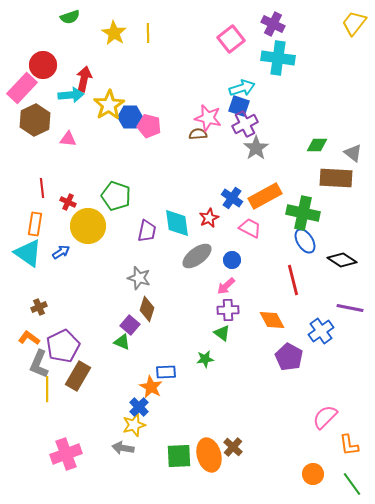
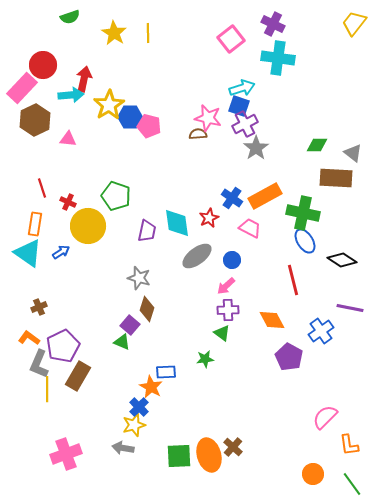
red line at (42, 188): rotated 12 degrees counterclockwise
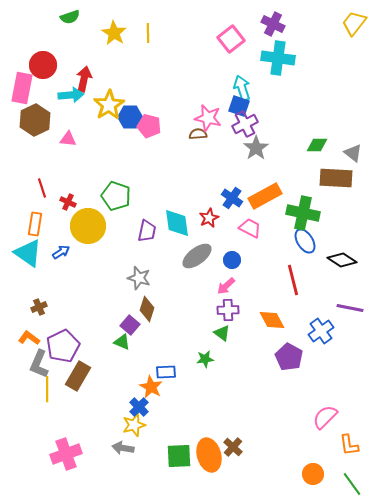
pink rectangle at (22, 88): rotated 32 degrees counterclockwise
cyan arrow at (242, 88): rotated 90 degrees counterclockwise
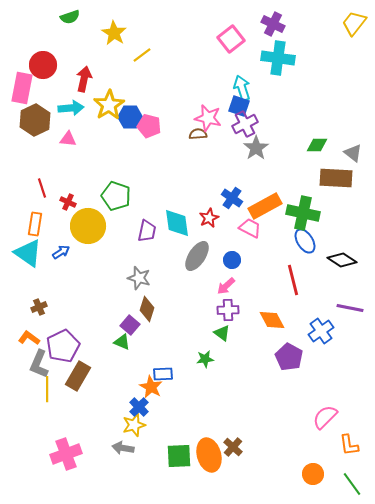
yellow line at (148, 33): moved 6 px left, 22 px down; rotated 54 degrees clockwise
cyan arrow at (71, 95): moved 13 px down
orange rectangle at (265, 196): moved 10 px down
gray ellipse at (197, 256): rotated 20 degrees counterclockwise
blue rectangle at (166, 372): moved 3 px left, 2 px down
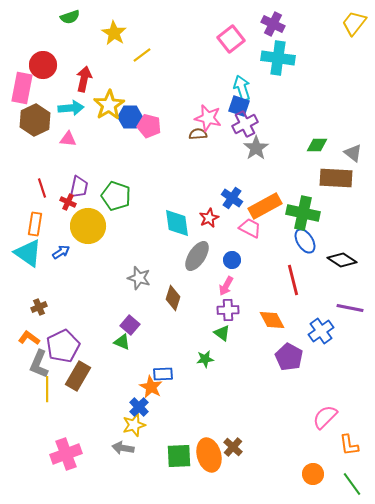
purple trapezoid at (147, 231): moved 68 px left, 44 px up
pink arrow at (226, 286): rotated 18 degrees counterclockwise
brown diamond at (147, 309): moved 26 px right, 11 px up
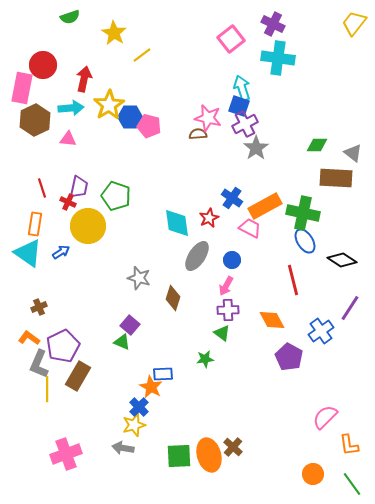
purple line at (350, 308): rotated 68 degrees counterclockwise
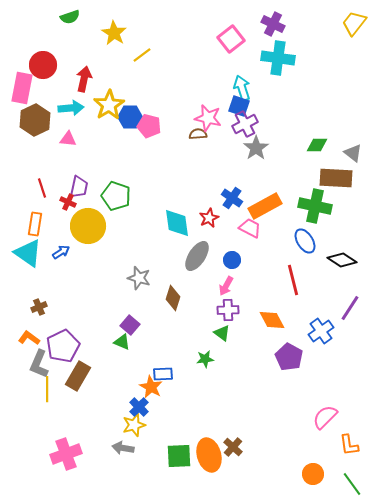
green cross at (303, 213): moved 12 px right, 7 px up
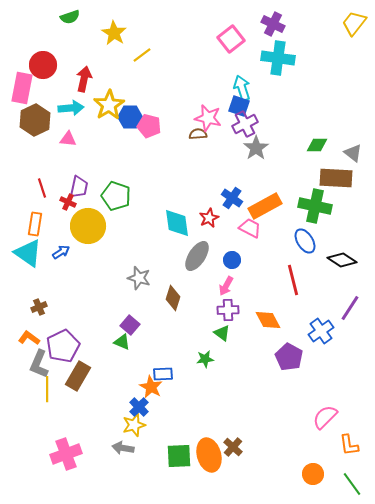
orange diamond at (272, 320): moved 4 px left
